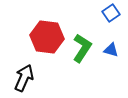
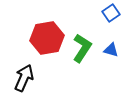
red hexagon: moved 1 px down; rotated 16 degrees counterclockwise
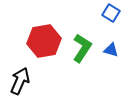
blue square: rotated 24 degrees counterclockwise
red hexagon: moved 3 px left, 3 px down
black arrow: moved 4 px left, 3 px down
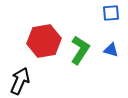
blue square: rotated 36 degrees counterclockwise
green L-shape: moved 2 px left, 2 px down
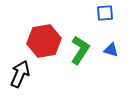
blue square: moved 6 px left
black arrow: moved 7 px up
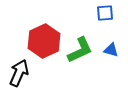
red hexagon: rotated 16 degrees counterclockwise
green L-shape: rotated 32 degrees clockwise
black arrow: moved 1 px left, 1 px up
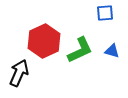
blue triangle: moved 1 px right, 1 px down
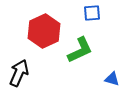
blue square: moved 13 px left
red hexagon: moved 10 px up
blue triangle: moved 28 px down
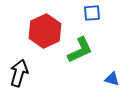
red hexagon: moved 1 px right
black arrow: rotated 8 degrees counterclockwise
